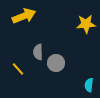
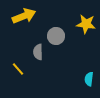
yellow star: rotated 12 degrees clockwise
gray circle: moved 27 px up
cyan semicircle: moved 6 px up
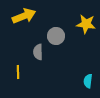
yellow line: moved 3 px down; rotated 40 degrees clockwise
cyan semicircle: moved 1 px left, 2 px down
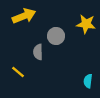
yellow line: rotated 48 degrees counterclockwise
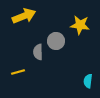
yellow star: moved 6 px left, 1 px down
gray circle: moved 5 px down
yellow line: rotated 56 degrees counterclockwise
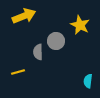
yellow star: rotated 18 degrees clockwise
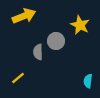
yellow line: moved 6 px down; rotated 24 degrees counterclockwise
